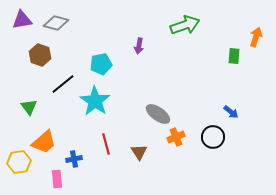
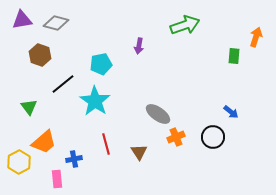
yellow hexagon: rotated 20 degrees counterclockwise
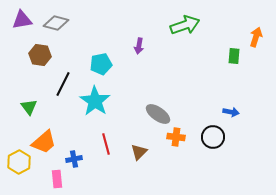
brown hexagon: rotated 10 degrees counterclockwise
black line: rotated 25 degrees counterclockwise
blue arrow: rotated 28 degrees counterclockwise
orange cross: rotated 30 degrees clockwise
brown triangle: rotated 18 degrees clockwise
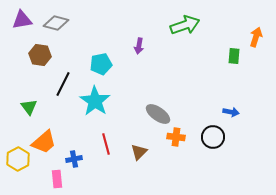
yellow hexagon: moved 1 px left, 3 px up
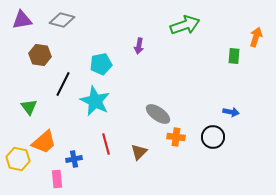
gray diamond: moved 6 px right, 3 px up
cyan star: rotated 8 degrees counterclockwise
yellow hexagon: rotated 20 degrees counterclockwise
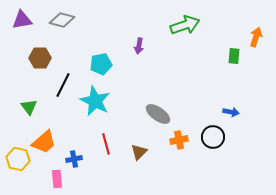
brown hexagon: moved 3 px down; rotated 10 degrees counterclockwise
black line: moved 1 px down
orange cross: moved 3 px right, 3 px down; rotated 18 degrees counterclockwise
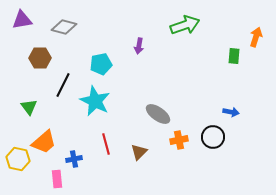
gray diamond: moved 2 px right, 7 px down
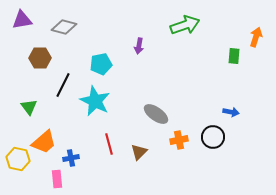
gray ellipse: moved 2 px left
red line: moved 3 px right
blue cross: moved 3 px left, 1 px up
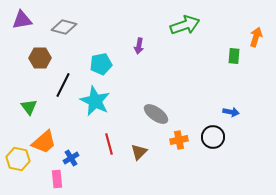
blue cross: rotated 21 degrees counterclockwise
